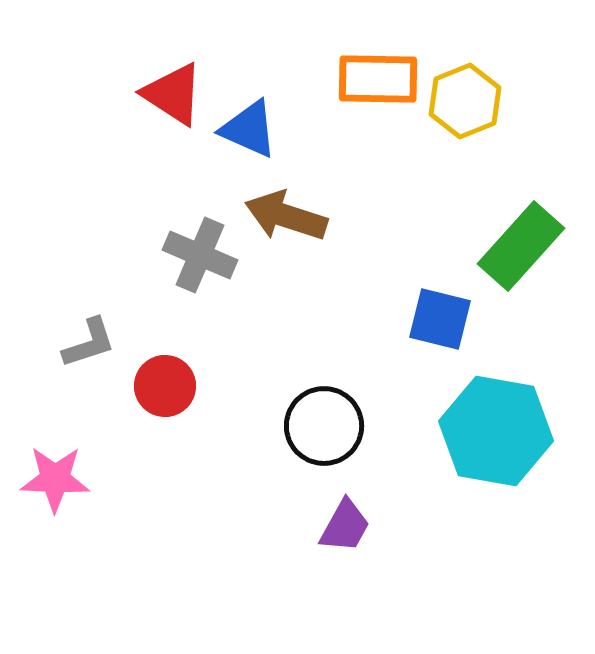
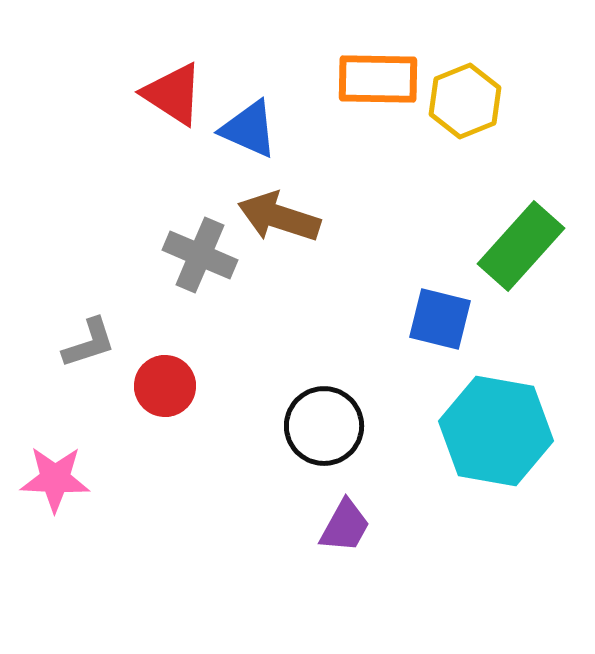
brown arrow: moved 7 px left, 1 px down
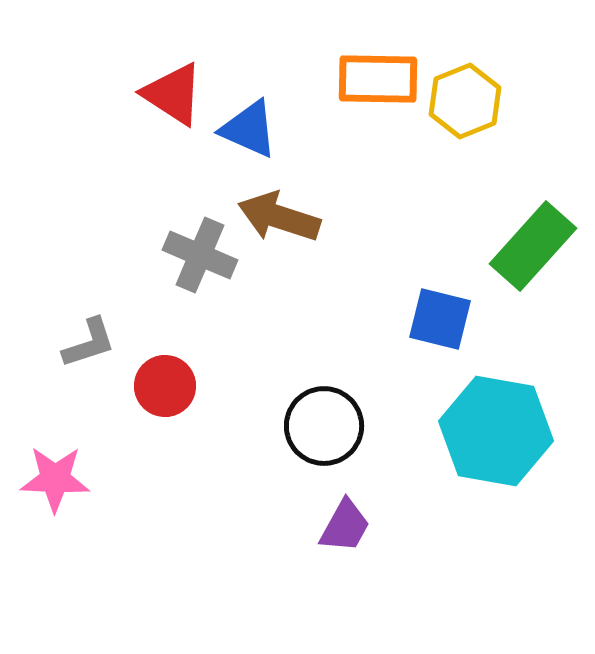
green rectangle: moved 12 px right
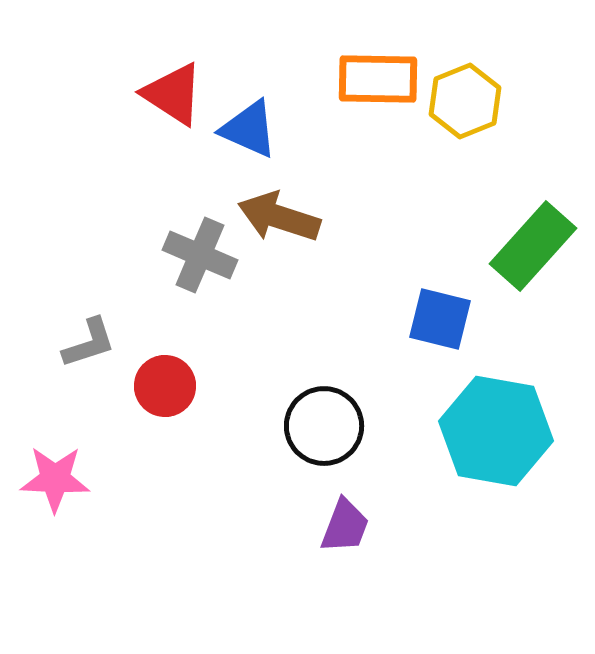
purple trapezoid: rotated 8 degrees counterclockwise
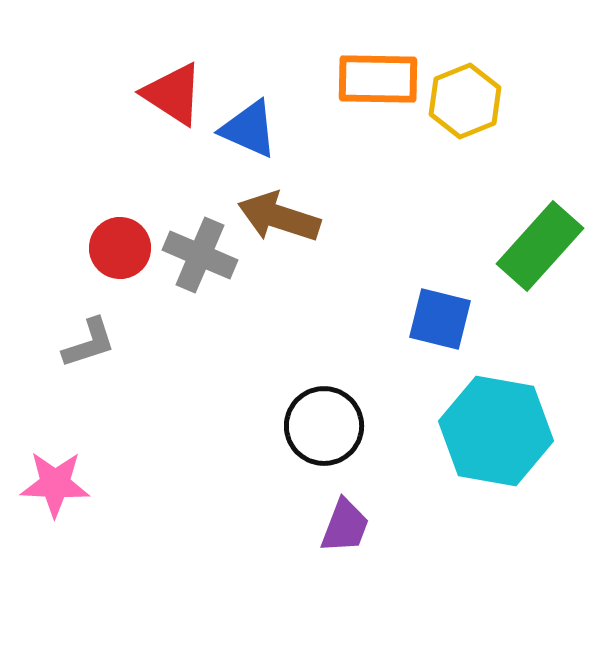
green rectangle: moved 7 px right
red circle: moved 45 px left, 138 px up
pink star: moved 5 px down
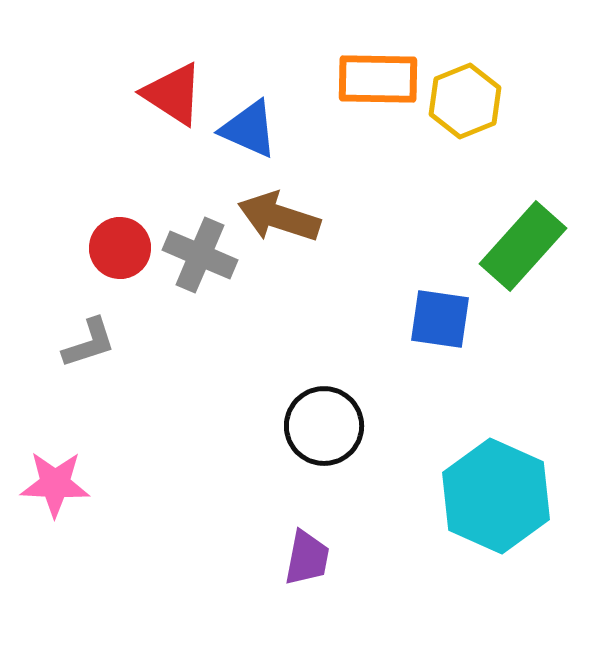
green rectangle: moved 17 px left
blue square: rotated 6 degrees counterclockwise
cyan hexagon: moved 65 px down; rotated 14 degrees clockwise
purple trapezoid: moved 38 px left, 32 px down; rotated 10 degrees counterclockwise
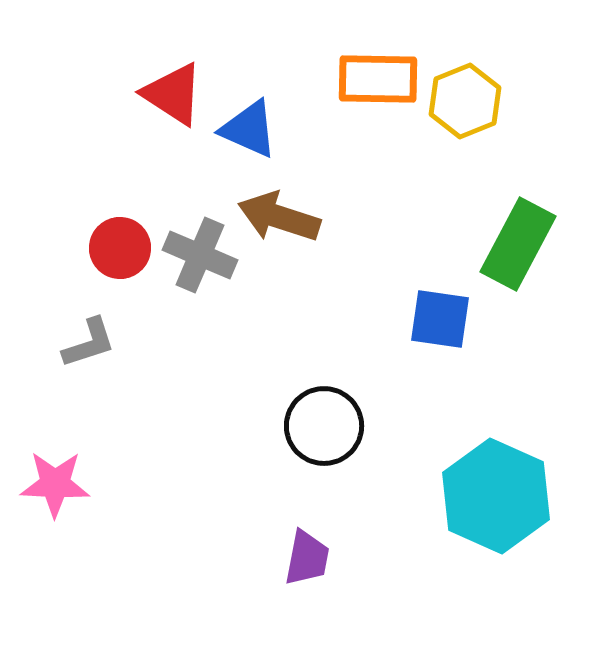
green rectangle: moved 5 px left, 2 px up; rotated 14 degrees counterclockwise
